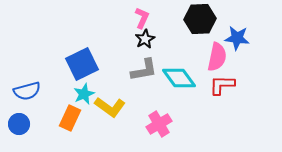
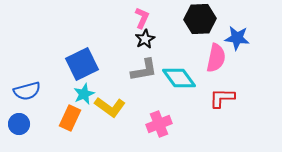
pink semicircle: moved 1 px left, 1 px down
red L-shape: moved 13 px down
pink cross: rotated 10 degrees clockwise
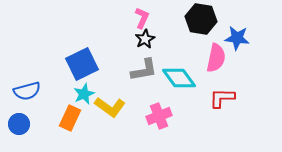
black hexagon: moved 1 px right; rotated 12 degrees clockwise
pink cross: moved 8 px up
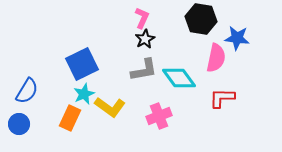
blue semicircle: rotated 44 degrees counterclockwise
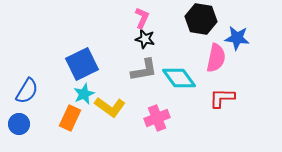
black star: rotated 30 degrees counterclockwise
pink cross: moved 2 px left, 2 px down
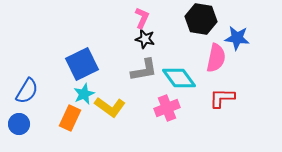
pink cross: moved 10 px right, 10 px up
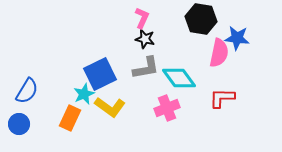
pink semicircle: moved 3 px right, 5 px up
blue square: moved 18 px right, 10 px down
gray L-shape: moved 2 px right, 2 px up
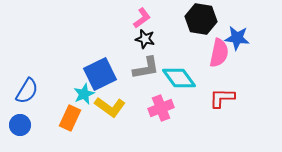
pink L-shape: rotated 30 degrees clockwise
pink cross: moved 6 px left
blue circle: moved 1 px right, 1 px down
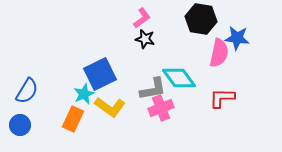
gray L-shape: moved 7 px right, 21 px down
orange rectangle: moved 3 px right, 1 px down
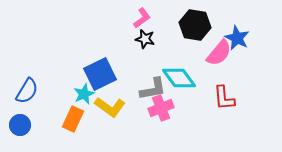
black hexagon: moved 6 px left, 6 px down
blue star: rotated 20 degrees clockwise
pink semicircle: rotated 28 degrees clockwise
red L-shape: moved 2 px right; rotated 96 degrees counterclockwise
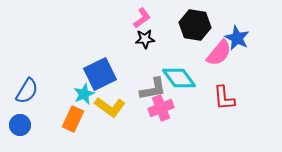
black star: rotated 18 degrees counterclockwise
